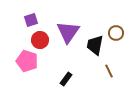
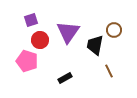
brown circle: moved 2 px left, 3 px up
black rectangle: moved 1 px left, 1 px up; rotated 24 degrees clockwise
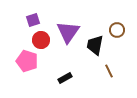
purple square: moved 2 px right
brown circle: moved 3 px right
red circle: moved 1 px right
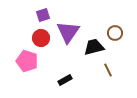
purple square: moved 10 px right, 5 px up
brown circle: moved 2 px left, 3 px down
red circle: moved 2 px up
black trapezoid: moved 1 px left, 2 px down; rotated 65 degrees clockwise
brown line: moved 1 px left, 1 px up
black rectangle: moved 2 px down
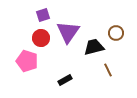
brown circle: moved 1 px right
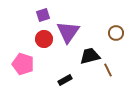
red circle: moved 3 px right, 1 px down
black trapezoid: moved 4 px left, 9 px down
pink pentagon: moved 4 px left, 3 px down
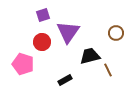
red circle: moved 2 px left, 3 px down
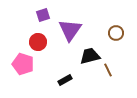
purple triangle: moved 2 px right, 2 px up
red circle: moved 4 px left
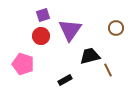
brown circle: moved 5 px up
red circle: moved 3 px right, 6 px up
